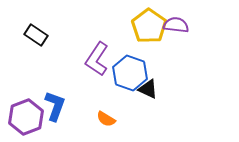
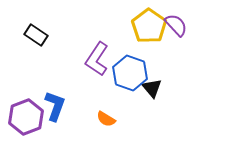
purple semicircle: rotated 40 degrees clockwise
black triangle: moved 4 px right, 1 px up; rotated 25 degrees clockwise
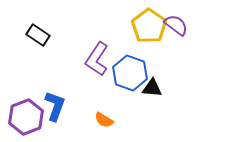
purple semicircle: rotated 10 degrees counterclockwise
black rectangle: moved 2 px right
black triangle: rotated 45 degrees counterclockwise
orange semicircle: moved 2 px left, 1 px down
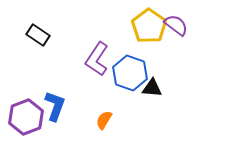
orange semicircle: rotated 90 degrees clockwise
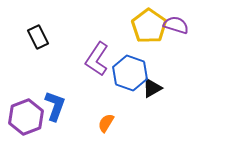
purple semicircle: rotated 20 degrees counterclockwise
black rectangle: moved 2 px down; rotated 30 degrees clockwise
black triangle: rotated 35 degrees counterclockwise
orange semicircle: moved 2 px right, 3 px down
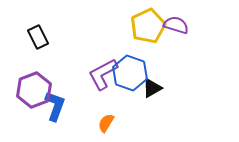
yellow pentagon: moved 1 px left; rotated 12 degrees clockwise
purple L-shape: moved 6 px right, 15 px down; rotated 28 degrees clockwise
purple hexagon: moved 8 px right, 27 px up
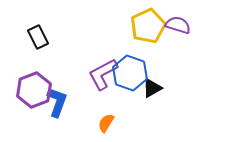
purple semicircle: moved 2 px right
blue L-shape: moved 2 px right, 4 px up
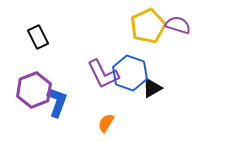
purple L-shape: rotated 88 degrees counterclockwise
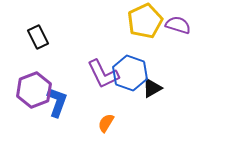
yellow pentagon: moved 3 px left, 5 px up
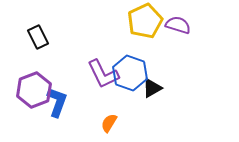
orange semicircle: moved 3 px right
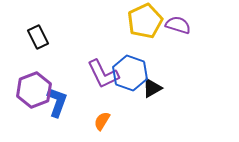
orange semicircle: moved 7 px left, 2 px up
